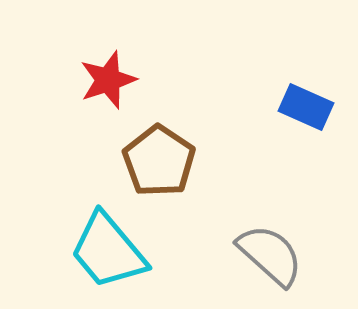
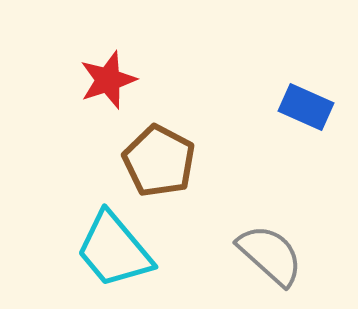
brown pentagon: rotated 6 degrees counterclockwise
cyan trapezoid: moved 6 px right, 1 px up
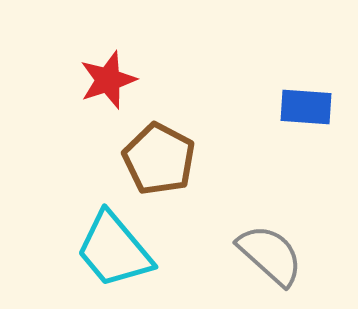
blue rectangle: rotated 20 degrees counterclockwise
brown pentagon: moved 2 px up
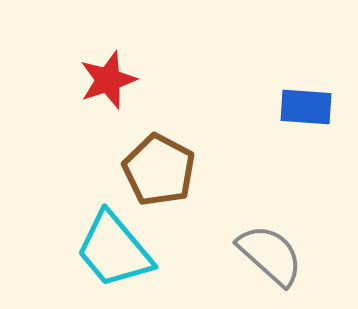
brown pentagon: moved 11 px down
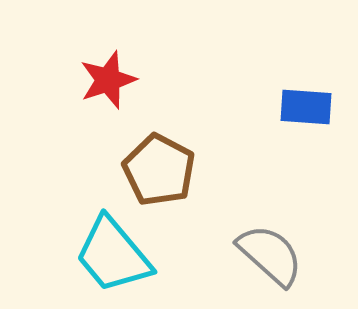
cyan trapezoid: moved 1 px left, 5 px down
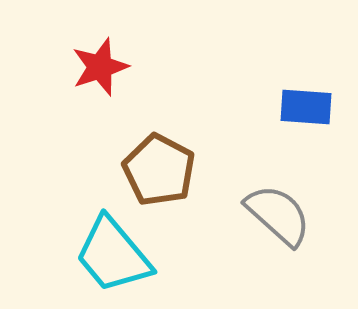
red star: moved 8 px left, 13 px up
gray semicircle: moved 8 px right, 40 px up
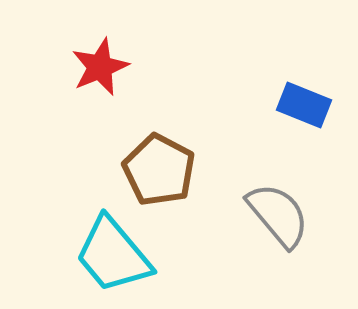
red star: rotated 4 degrees counterclockwise
blue rectangle: moved 2 px left, 2 px up; rotated 18 degrees clockwise
gray semicircle: rotated 8 degrees clockwise
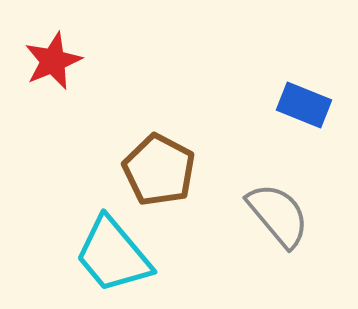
red star: moved 47 px left, 6 px up
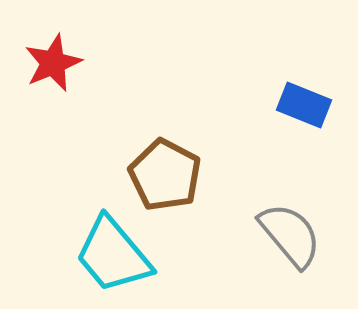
red star: moved 2 px down
brown pentagon: moved 6 px right, 5 px down
gray semicircle: moved 12 px right, 20 px down
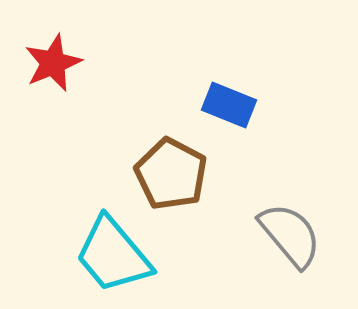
blue rectangle: moved 75 px left
brown pentagon: moved 6 px right, 1 px up
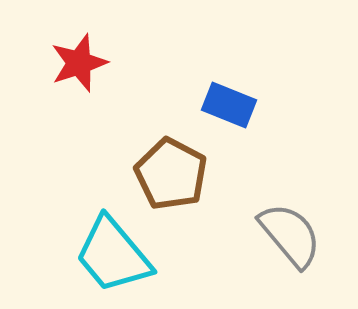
red star: moved 26 px right; rotated 4 degrees clockwise
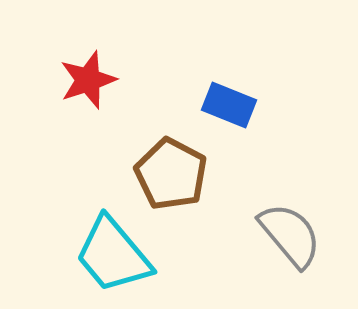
red star: moved 9 px right, 17 px down
